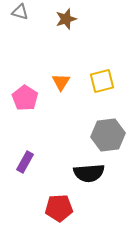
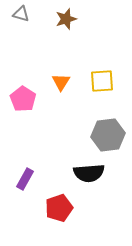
gray triangle: moved 1 px right, 2 px down
yellow square: rotated 10 degrees clockwise
pink pentagon: moved 2 px left, 1 px down
purple rectangle: moved 17 px down
red pentagon: rotated 16 degrees counterclockwise
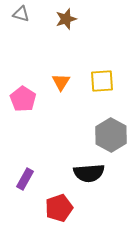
gray hexagon: moved 3 px right; rotated 24 degrees counterclockwise
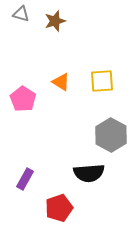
brown star: moved 11 px left, 2 px down
orange triangle: rotated 30 degrees counterclockwise
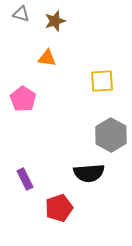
orange triangle: moved 14 px left, 24 px up; rotated 24 degrees counterclockwise
purple rectangle: rotated 55 degrees counterclockwise
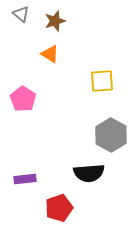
gray triangle: rotated 24 degrees clockwise
orange triangle: moved 3 px right, 4 px up; rotated 24 degrees clockwise
purple rectangle: rotated 70 degrees counterclockwise
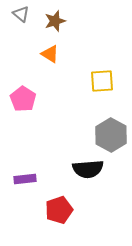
black semicircle: moved 1 px left, 4 px up
red pentagon: moved 2 px down
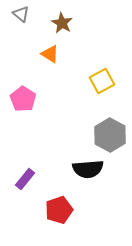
brown star: moved 7 px right, 2 px down; rotated 25 degrees counterclockwise
yellow square: rotated 25 degrees counterclockwise
gray hexagon: moved 1 px left
purple rectangle: rotated 45 degrees counterclockwise
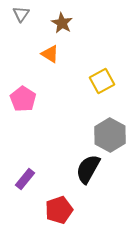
gray triangle: rotated 24 degrees clockwise
black semicircle: rotated 124 degrees clockwise
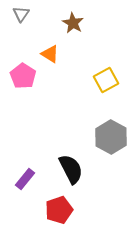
brown star: moved 11 px right
yellow square: moved 4 px right, 1 px up
pink pentagon: moved 23 px up
gray hexagon: moved 1 px right, 2 px down
black semicircle: moved 17 px left; rotated 124 degrees clockwise
